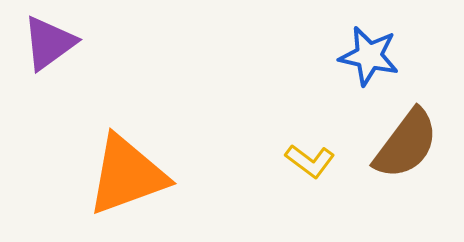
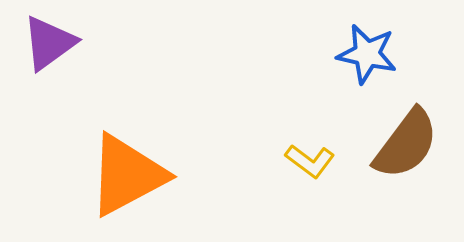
blue star: moved 2 px left, 2 px up
orange triangle: rotated 8 degrees counterclockwise
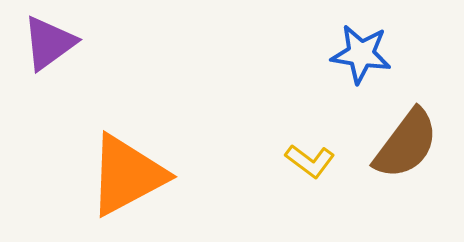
blue star: moved 6 px left; rotated 4 degrees counterclockwise
